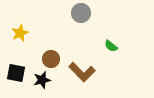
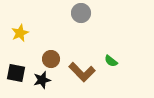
green semicircle: moved 15 px down
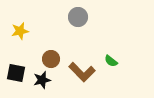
gray circle: moved 3 px left, 4 px down
yellow star: moved 2 px up; rotated 12 degrees clockwise
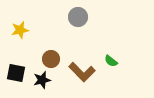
yellow star: moved 1 px up
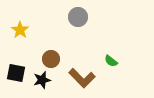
yellow star: rotated 24 degrees counterclockwise
brown L-shape: moved 6 px down
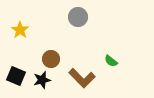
black square: moved 3 px down; rotated 12 degrees clockwise
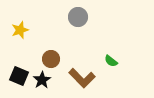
yellow star: rotated 18 degrees clockwise
black square: moved 3 px right
black star: rotated 18 degrees counterclockwise
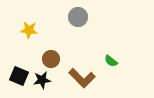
yellow star: moved 9 px right; rotated 24 degrees clockwise
black star: rotated 24 degrees clockwise
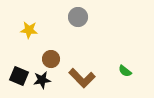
green semicircle: moved 14 px right, 10 px down
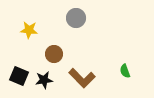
gray circle: moved 2 px left, 1 px down
brown circle: moved 3 px right, 5 px up
green semicircle: rotated 32 degrees clockwise
black star: moved 2 px right
